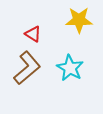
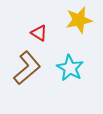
yellow star: rotated 12 degrees counterclockwise
red triangle: moved 6 px right, 1 px up
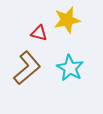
yellow star: moved 12 px left
red triangle: rotated 18 degrees counterclockwise
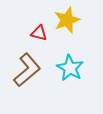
yellow star: rotated 8 degrees counterclockwise
brown L-shape: moved 2 px down
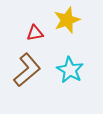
red triangle: moved 4 px left; rotated 24 degrees counterclockwise
cyan star: moved 2 px down
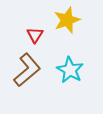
red triangle: moved 2 px down; rotated 48 degrees counterclockwise
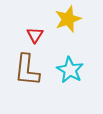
yellow star: moved 1 px right, 1 px up
brown L-shape: rotated 136 degrees clockwise
